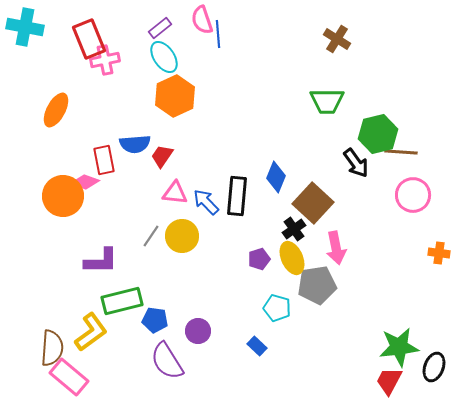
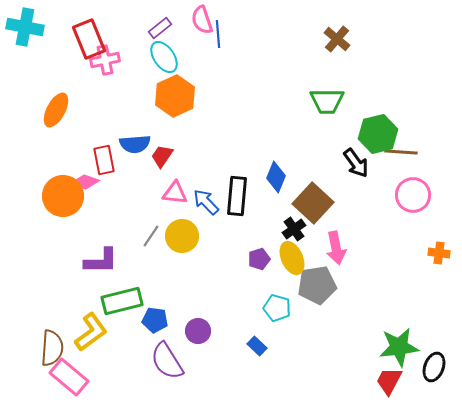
brown cross at (337, 39): rotated 8 degrees clockwise
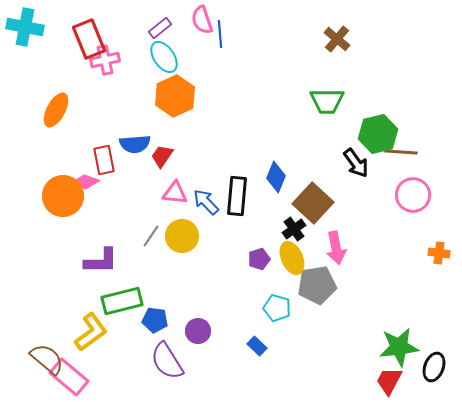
blue line at (218, 34): moved 2 px right
brown semicircle at (52, 348): moved 5 px left, 11 px down; rotated 54 degrees counterclockwise
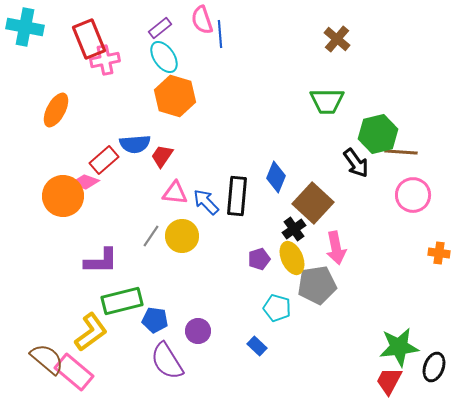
orange hexagon at (175, 96): rotated 18 degrees counterclockwise
red rectangle at (104, 160): rotated 60 degrees clockwise
pink rectangle at (69, 377): moved 5 px right, 5 px up
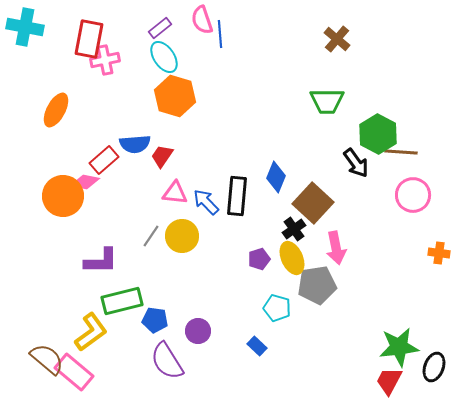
red rectangle at (89, 39): rotated 33 degrees clockwise
green hexagon at (378, 134): rotated 18 degrees counterclockwise
pink diamond at (85, 182): rotated 8 degrees counterclockwise
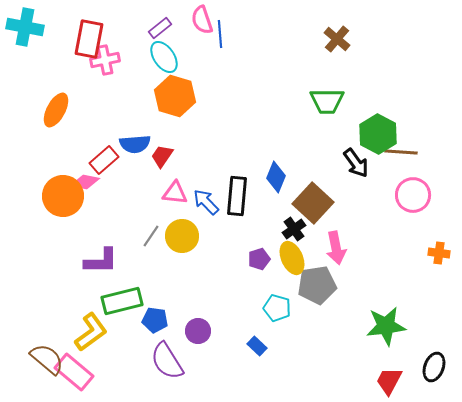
green star at (399, 347): moved 13 px left, 21 px up
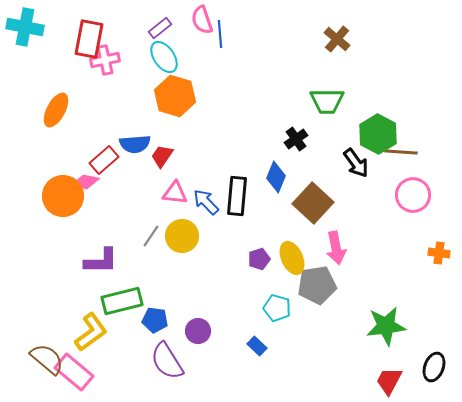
black cross at (294, 229): moved 2 px right, 90 px up
